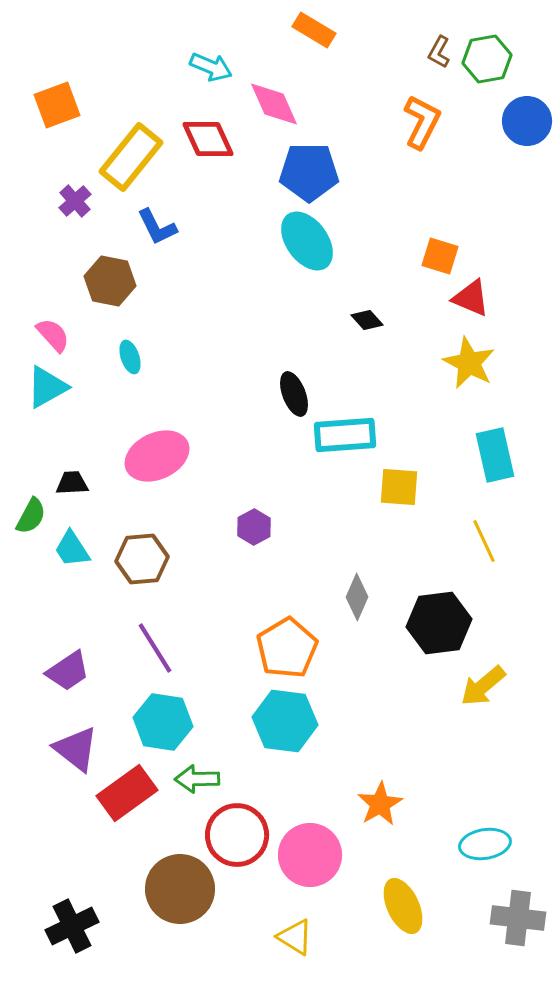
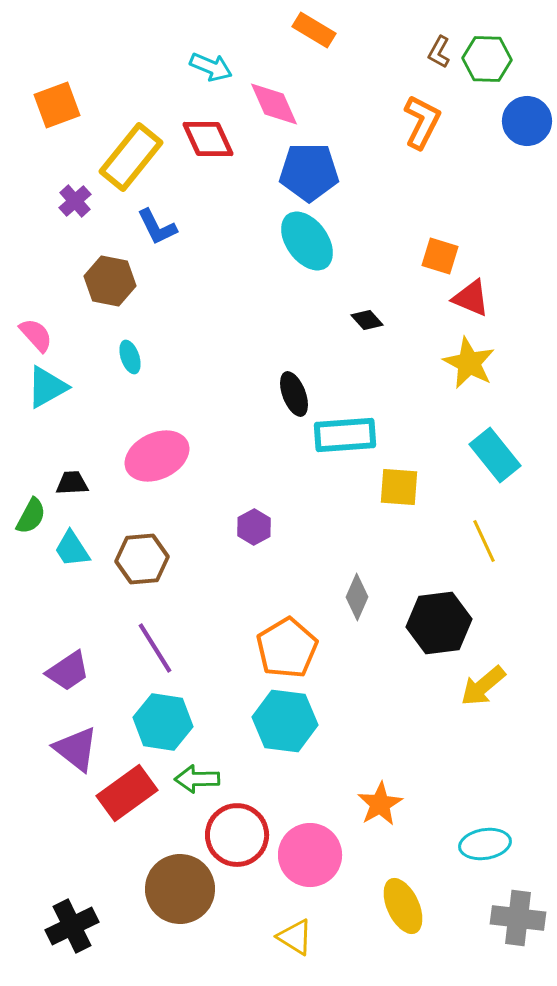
green hexagon at (487, 59): rotated 12 degrees clockwise
pink semicircle at (53, 335): moved 17 px left
cyan rectangle at (495, 455): rotated 26 degrees counterclockwise
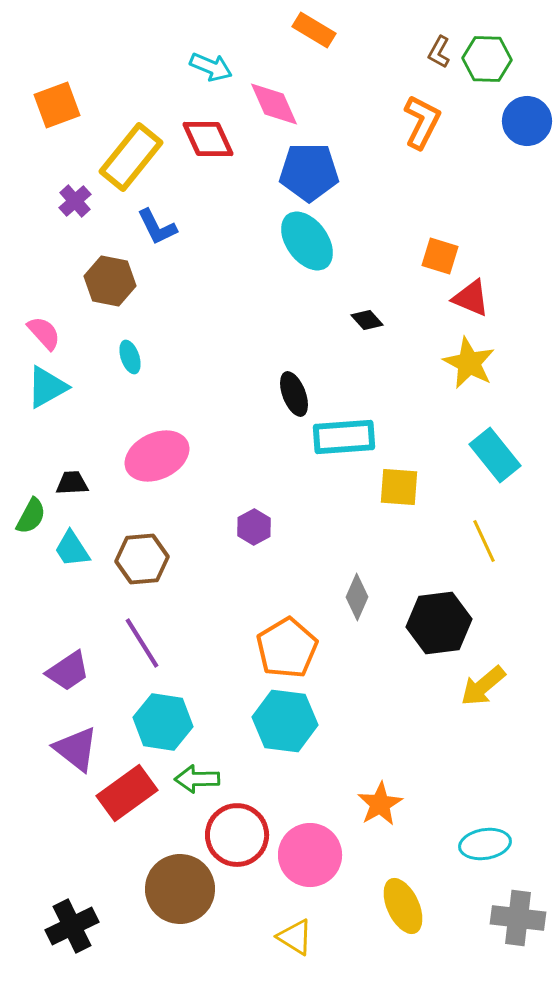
pink semicircle at (36, 335): moved 8 px right, 2 px up
cyan rectangle at (345, 435): moved 1 px left, 2 px down
purple line at (155, 648): moved 13 px left, 5 px up
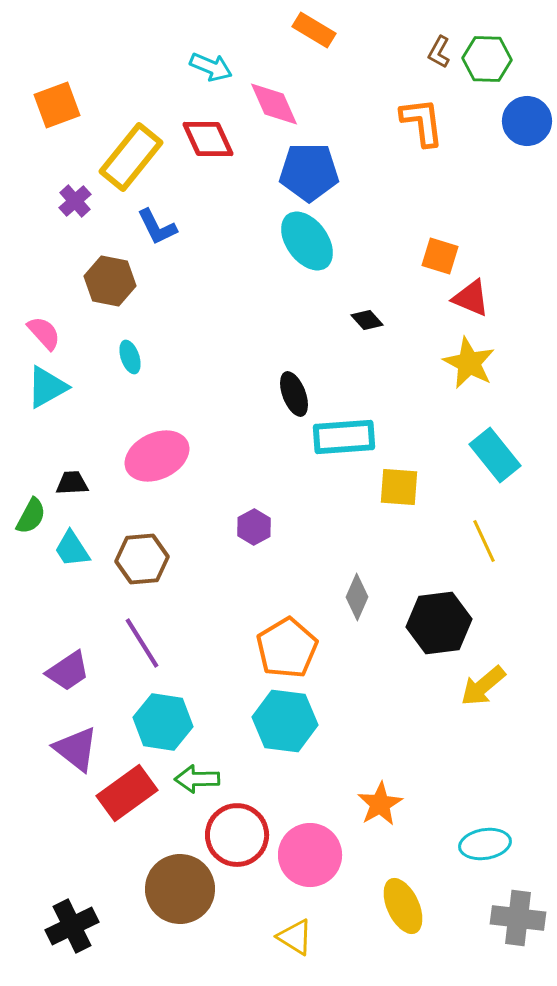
orange L-shape at (422, 122): rotated 34 degrees counterclockwise
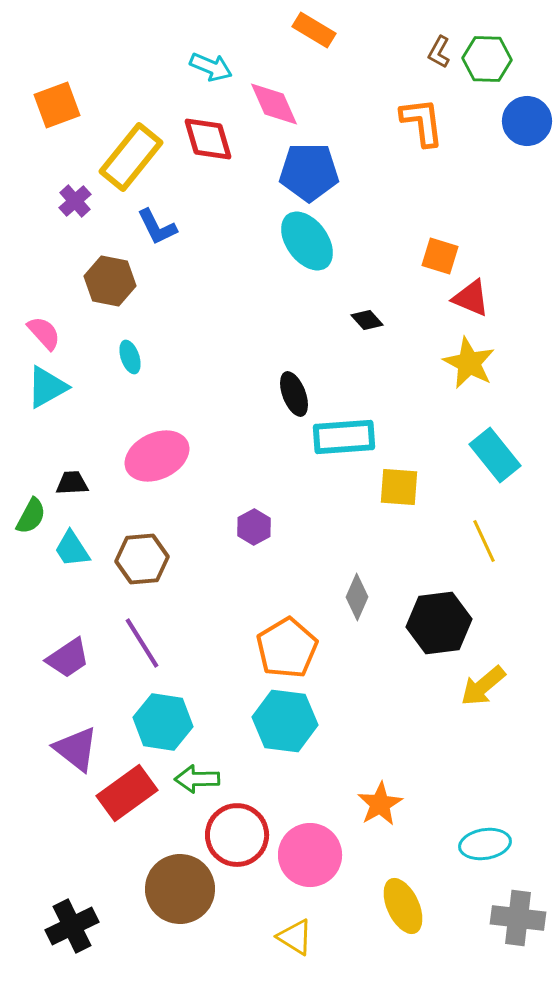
red diamond at (208, 139): rotated 8 degrees clockwise
purple trapezoid at (68, 671): moved 13 px up
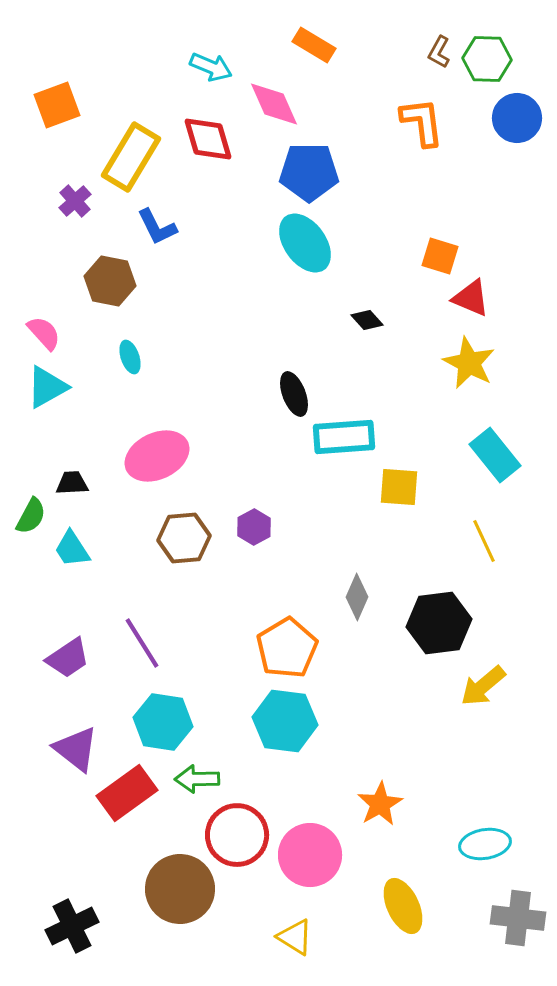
orange rectangle at (314, 30): moved 15 px down
blue circle at (527, 121): moved 10 px left, 3 px up
yellow rectangle at (131, 157): rotated 8 degrees counterclockwise
cyan ellipse at (307, 241): moved 2 px left, 2 px down
brown hexagon at (142, 559): moved 42 px right, 21 px up
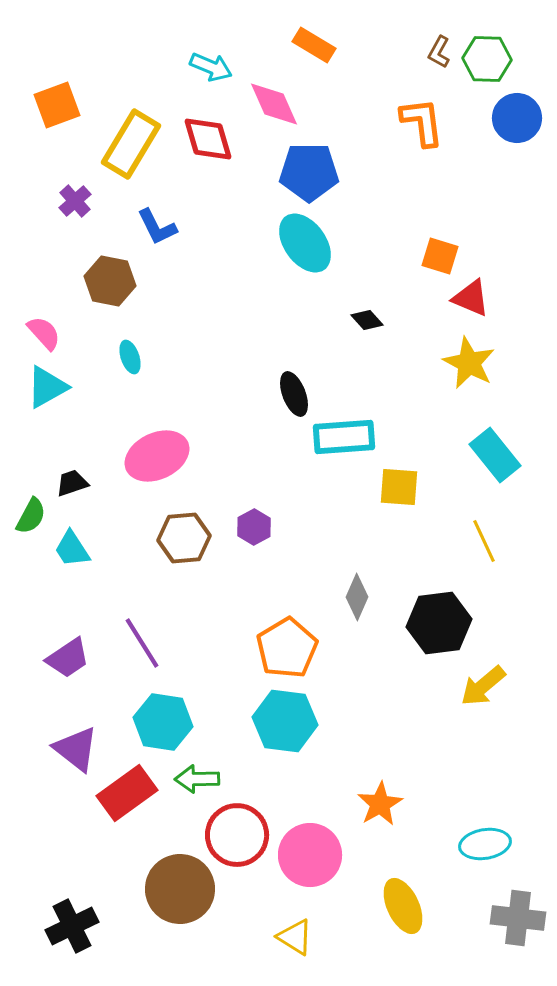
yellow rectangle at (131, 157): moved 13 px up
black trapezoid at (72, 483): rotated 16 degrees counterclockwise
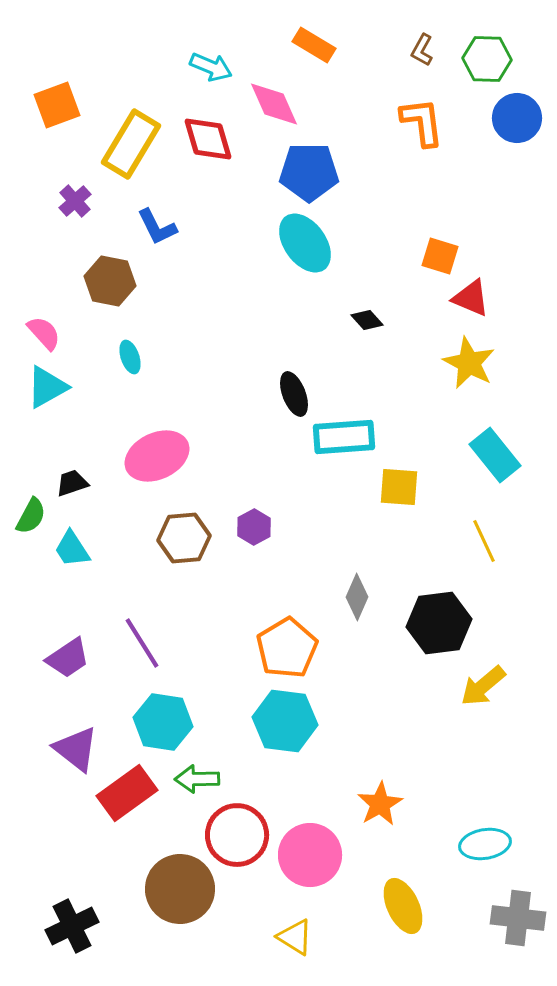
brown L-shape at (439, 52): moved 17 px left, 2 px up
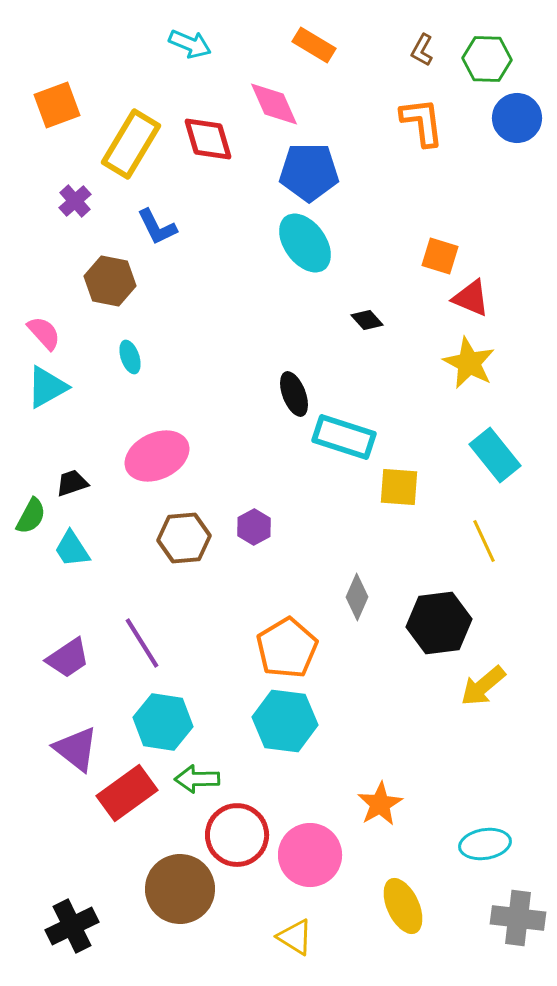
cyan arrow at (211, 67): moved 21 px left, 23 px up
cyan rectangle at (344, 437): rotated 22 degrees clockwise
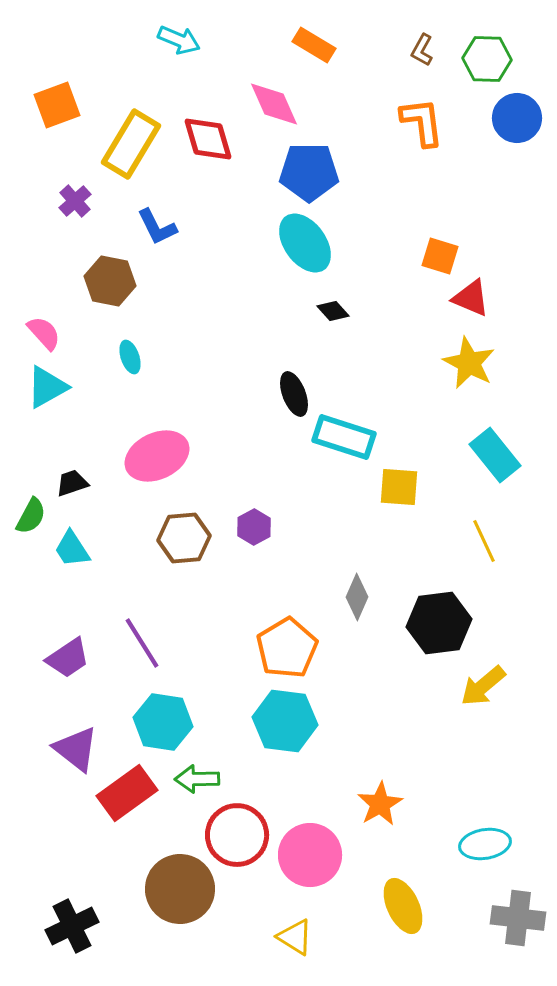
cyan arrow at (190, 44): moved 11 px left, 4 px up
black diamond at (367, 320): moved 34 px left, 9 px up
